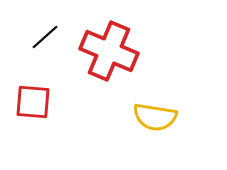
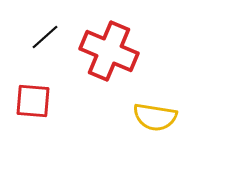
red square: moved 1 px up
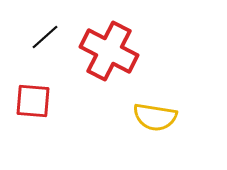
red cross: rotated 4 degrees clockwise
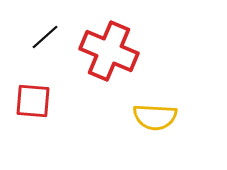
red cross: rotated 4 degrees counterclockwise
yellow semicircle: rotated 6 degrees counterclockwise
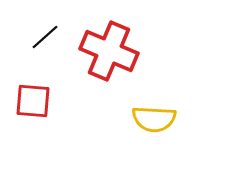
yellow semicircle: moved 1 px left, 2 px down
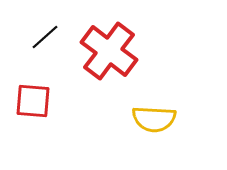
red cross: rotated 14 degrees clockwise
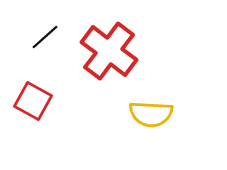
red square: rotated 24 degrees clockwise
yellow semicircle: moved 3 px left, 5 px up
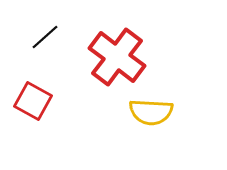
red cross: moved 8 px right, 6 px down
yellow semicircle: moved 2 px up
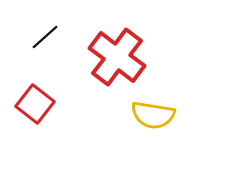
red square: moved 2 px right, 3 px down; rotated 9 degrees clockwise
yellow semicircle: moved 2 px right, 3 px down; rotated 6 degrees clockwise
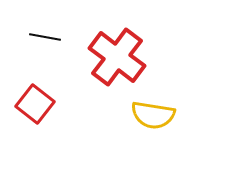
black line: rotated 52 degrees clockwise
